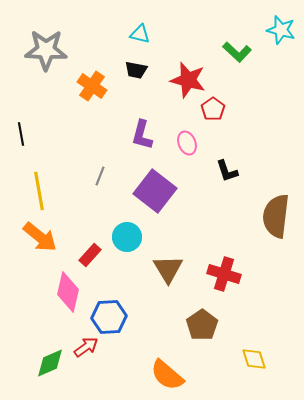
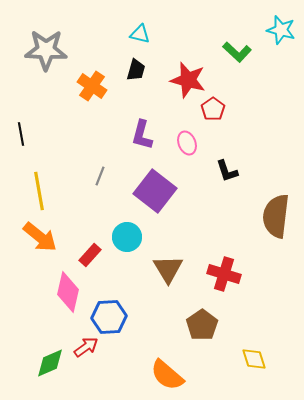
black trapezoid: rotated 85 degrees counterclockwise
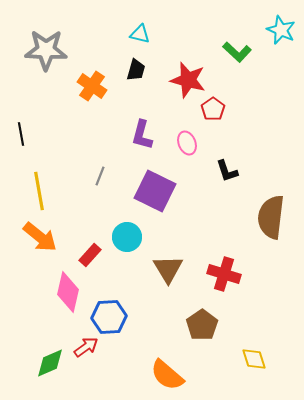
cyan star: rotated 8 degrees clockwise
purple square: rotated 12 degrees counterclockwise
brown semicircle: moved 5 px left, 1 px down
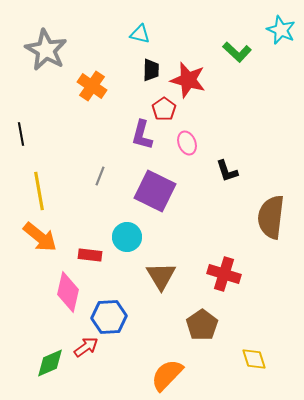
gray star: rotated 27 degrees clockwise
black trapezoid: moved 15 px right; rotated 15 degrees counterclockwise
red pentagon: moved 49 px left
red rectangle: rotated 55 degrees clockwise
brown triangle: moved 7 px left, 7 px down
orange semicircle: rotated 93 degrees clockwise
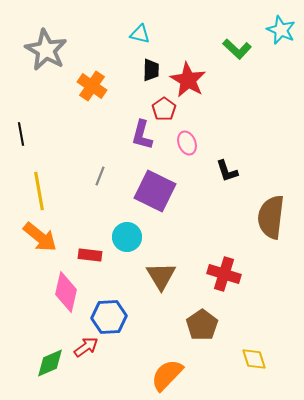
green L-shape: moved 3 px up
red star: rotated 15 degrees clockwise
pink diamond: moved 2 px left
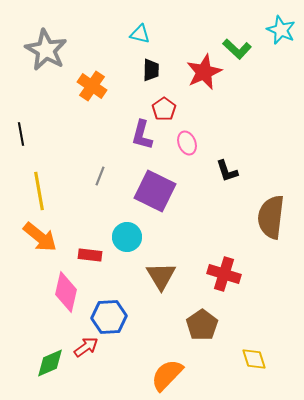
red star: moved 16 px right, 8 px up; rotated 18 degrees clockwise
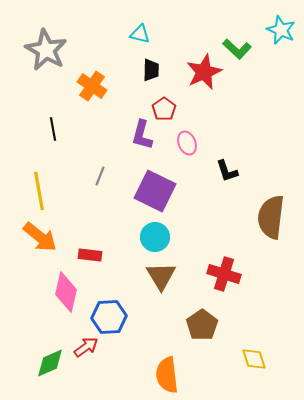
black line: moved 32 px right, 5 px up
cyan circle: moved 28 px right
orange semicircle: rotated 51 degrees counterclockwise
